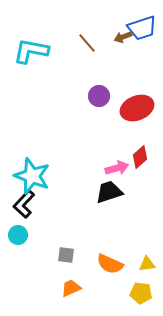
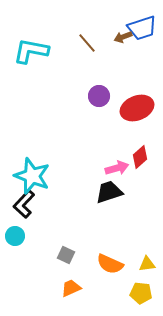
cyan circle: moved 3 px left, 1 px down
gray square: rotated 18 degrees clockwise
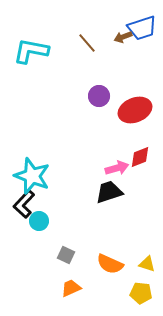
red ellipse: moved 2 px left, 2 px down
red diamond: rotated 20 degrees clockwise
cyan circle: moved 24 px right, 15 px up
yellow triangle: rotated 24 degrees clockwise
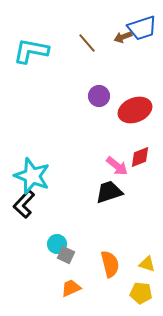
pink arrow: moved 2 px up; rotated 55 degrees clockwise
cyan circle: moved 18 px right, 23 px down
orange semicircle: rotated 128 degrees counterclockwise
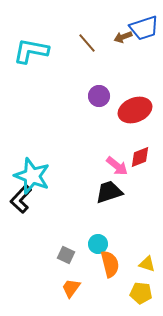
blue trapezoid: moved 2 px right
black L-shape: moved 3 px left, 5 px up
cyan circle: moved 41 px right
orange trapezoid: rotated 30 degrees counterclockwise
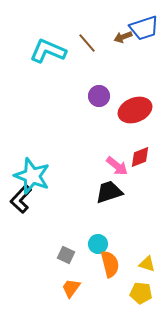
cyan L-shape: moved 17 px right; rotated 12 degrees clockwise
